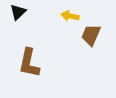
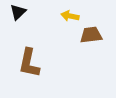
brown trapezoid: rotated 60 degrees clockwise
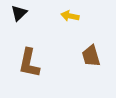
black triangle: moved 1 px right, 1 px down
brown trapezoid: moved 21 px down; rotated 100 degrees counterclockwise
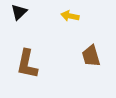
black triangle: moved 1 px up
brown L-shape: moved 2 px left, 1 px down
